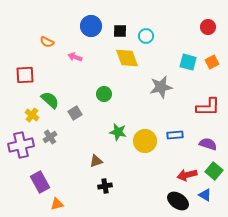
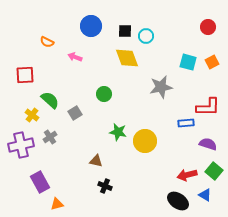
black square: moved 5 px right
blue rectangle: moved 11 px right, 12 px up
brown triangle: rotated 32 degrees clockwise
black cross: rotated 32 degrees clockwise
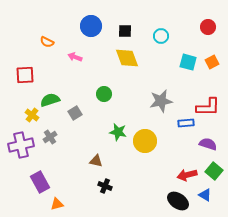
cyan circle: moved 15 px right
gray star: moved 14 px down
green semicircle: rotated 60 degrees counterclockwise
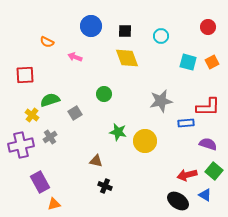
orange triangle: moved 3 px left
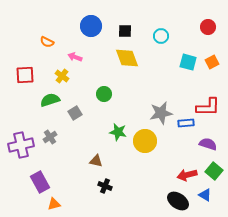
gray star: moved 12 px down
yellow cross: moved 30 px right, 39 px up
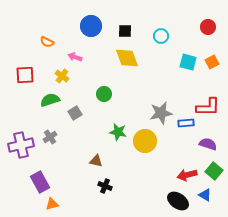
orange triangle: moved 2 px left
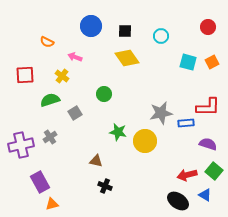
yellow diamond: rotated 15 degrees counterclockwise
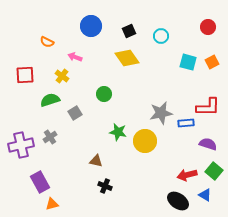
black square: moved 4 px right; rotated 24 degrees counterclockwise
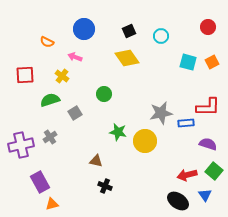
blue circle: moved 7 px left, 3 px down
blue triangle: rotated 24 degrees clockwise
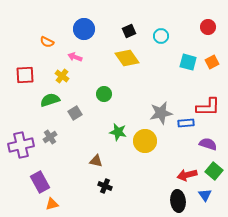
black ellipse: rotated 50 degrees clockwise
